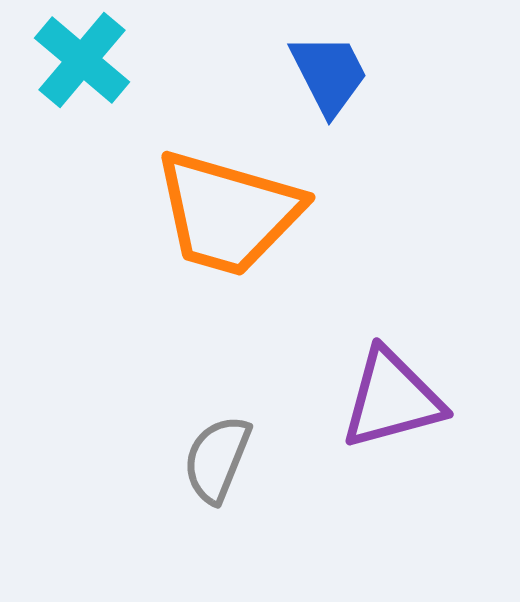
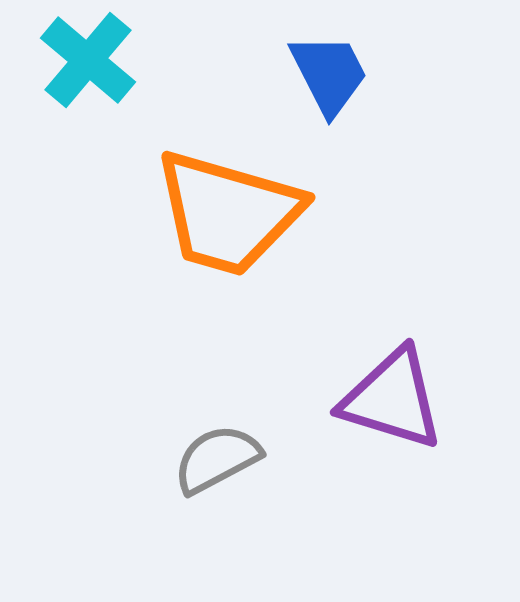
cyan cross: moved 6 px right
purple triangle: rotated 32 degrees clockwise
gray semicircle: rotated 40 degrees clockwise
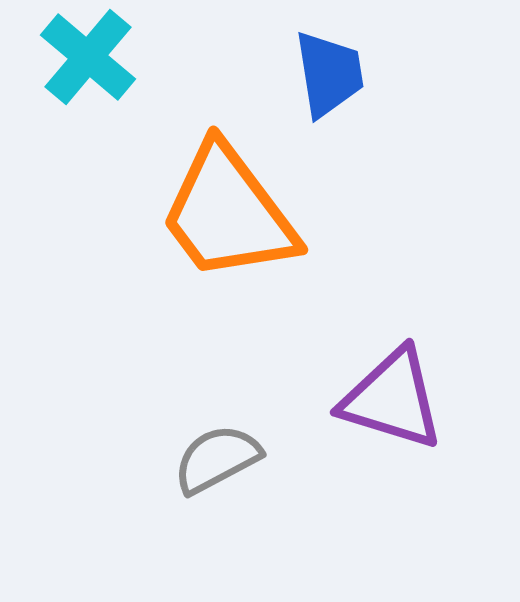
cyan cross: moved 3 px up
blue trapezoid: rotated 18 degrees clockwise
orange trapezoid: rotated 37 degrees clockwise
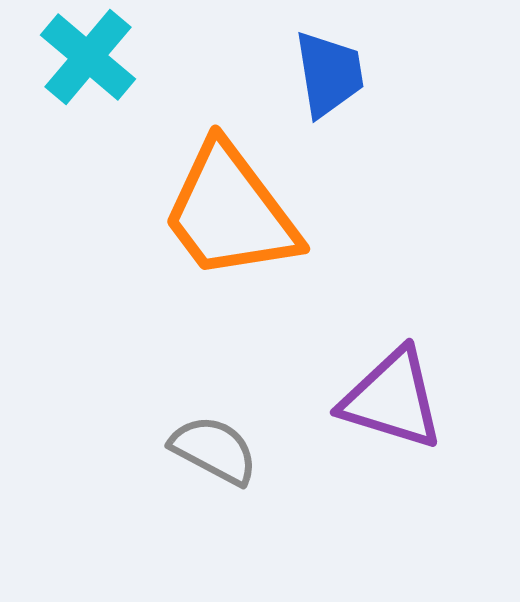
orange trapezoid: moved 2 px right, 1 px up
gray semicircle: moved 3 px left, 9 px up; rotated 56 degrees clockwise
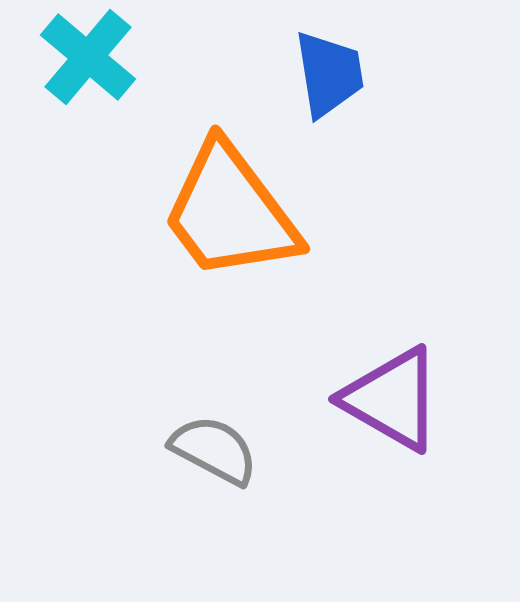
purple triangle: rotated 13 degrees clockwise
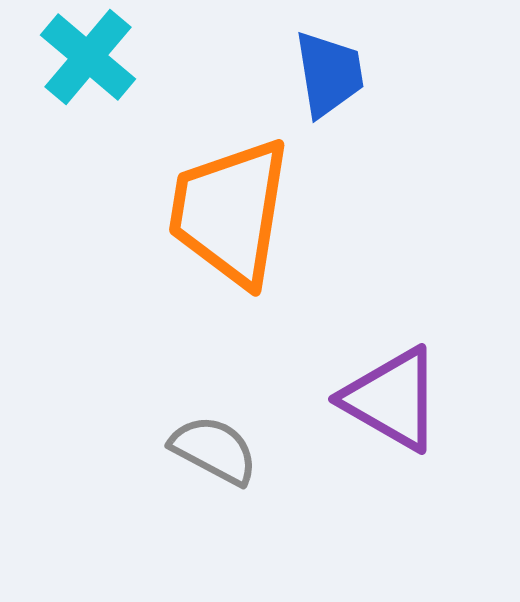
orange trapezoid: rotated 46 degrees clockwise
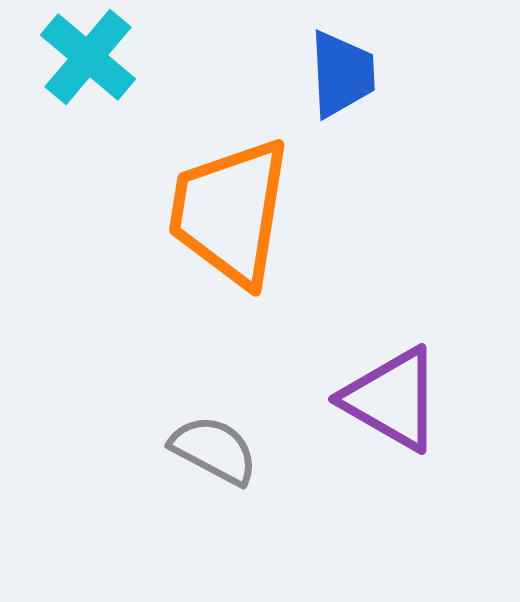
blue trapezoid: moved 13 px right; rotated 6 degrees clockwise
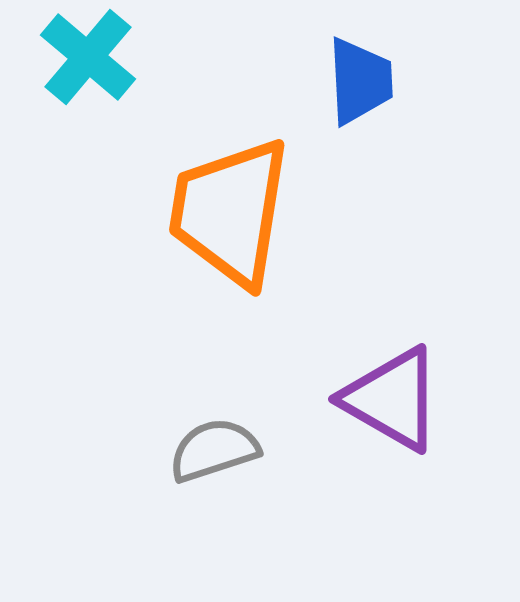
blue trapezoid: moved 18 px right, 7 px down
gray semicircle: rotated 46 degrees counterclockwise
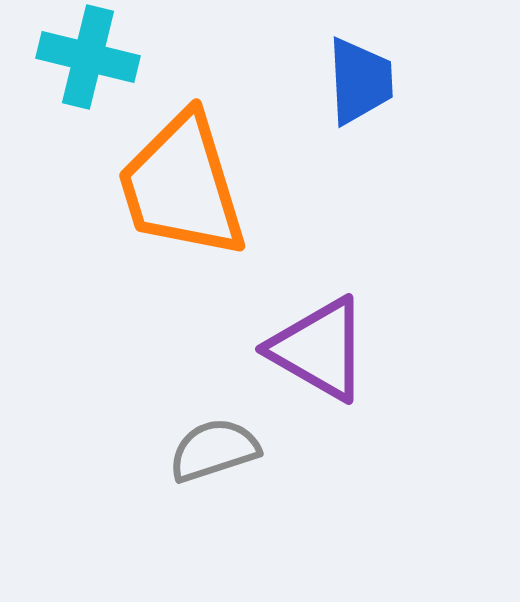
cyan cross: rotated 26 degrees counterclockwise
orange trapezoid: moved 48 px left, 26 px up; rotated 26 degrees counterclockwise
purple triangle: moved 73 px left, 50 px up
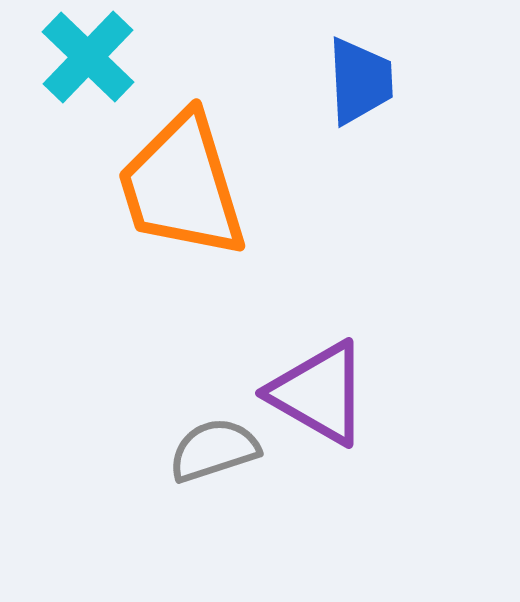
cyan cross: rotated 30 degrees clockwise
purple triangle: moved 44 px down
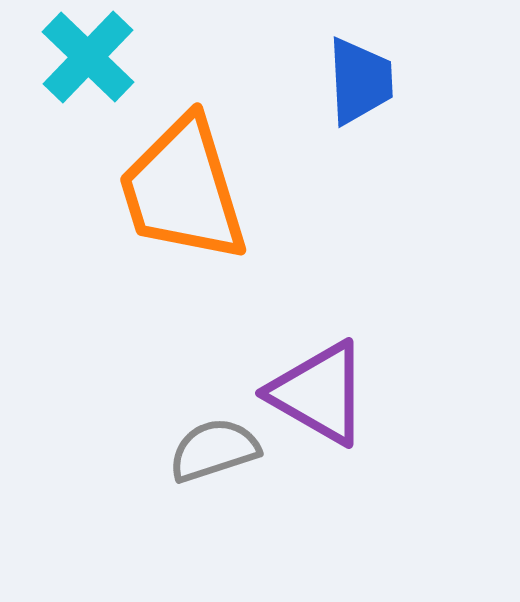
orange trapezoid: moved 1 px right, 4 px down
